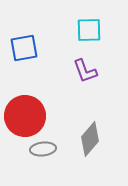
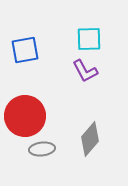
cyan square: moved 9 px down
blue square: moved 1 px right, 2 px down
purple L-shape: rotated 8 degrees counterclockwise
gray ellipse: moved 1 px left
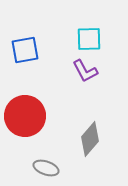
gray ellipse: moved 4 px right, 19 px down; rotated 25 degrees clockwise
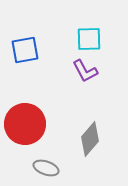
red circle: moved 8 px down
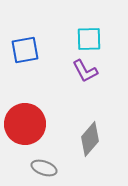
gray ellipse: moved 2 px left
